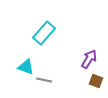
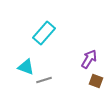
gray line: rotated 28 degrees counterclockwise
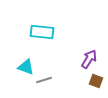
cyan rectangle: moved 2 px left, 1 px up; rotated 55 degrees clockwise
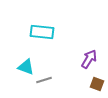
brown square: moved 1 px right, 3 px down
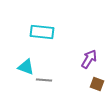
gray line: rotated 21 degrees clockwise
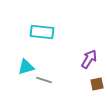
cyan triangle: rotated 36 degrees counterclockwise
gray line: rotated 14 degrees clockwise
brown square: rotated 32 degrees counterclockwise
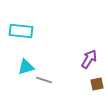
cyan rectangle: moved 21 px left, 1 px up
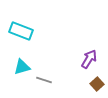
cyan rectangle: rotated 15 degrees clockwise
cyan triangle: moved 4 px left
brown square: rotated 32 degrees counterclockwise
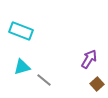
gray line: rotated 21 degrees clockwise
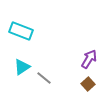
cyan triangle: rotated 18 degrees counterclockwise
gray line: moved 2 px up
brown square: moved 9 px left
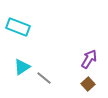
cyan rectangle: moved 3 px left, 4 px up
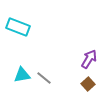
cyan triangle: moved 8 px down; rotated 24 degrees clockwise
